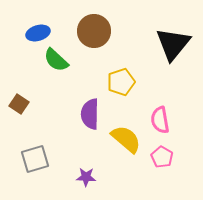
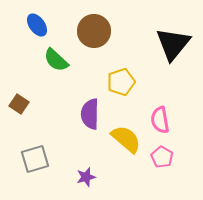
blue ellipse: moved 1 px left, 8 px up; rotated 70 degrees clockwise
purple star: rotated 18 degrees counterclockwise
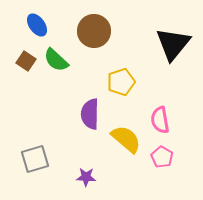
brown square: moved 7 px right, 43 px up
purple star: rotated 18 degrees clockwise
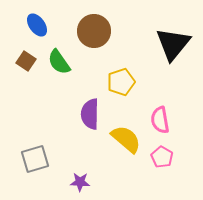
green semicircle: moved 3 px right, 2 px down; rotated 12 degrees clockwise
purple star: moved 6 px left, 5 px down
